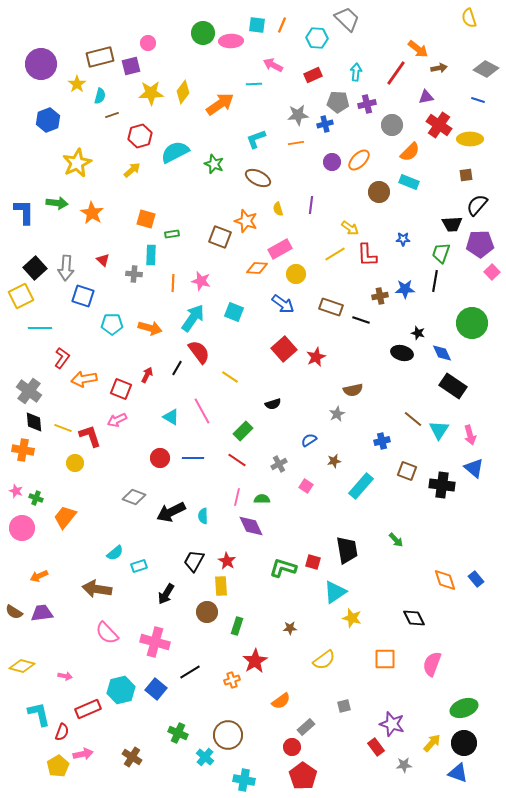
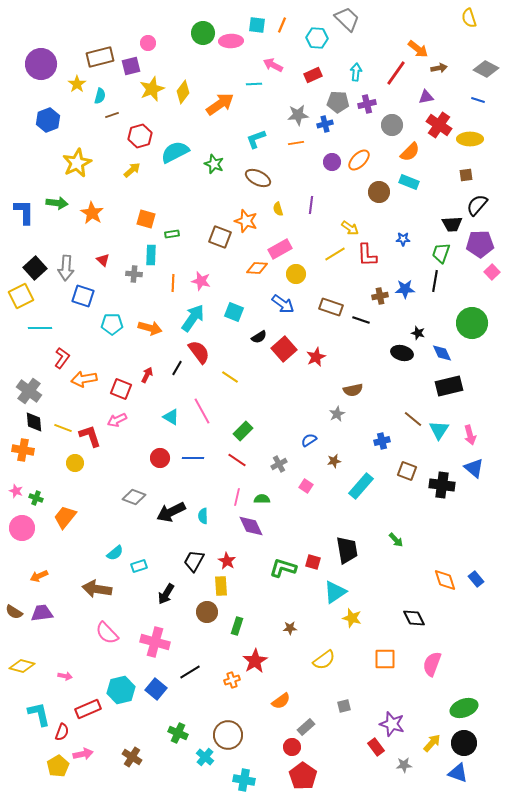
yellow star at (151, 93): moved 1 px right, 4 px up; rotated 20 degrees counterclockwise
black rectangle at (453, 386): moved 4 px left; rotated 48 degrees counterclockwise
black semicircle at (273, 404): moved 14 px left, 67 px up; rotated 14 degrees counterclockwise
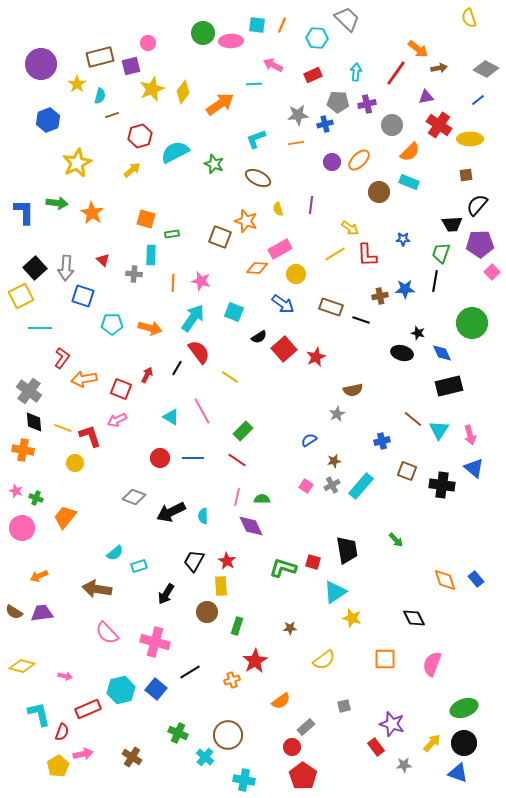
blue line at (478, 100): rotated 56 degrees counterclockwise
gray cross at (279, 464): moved 53 px right, 21 px down
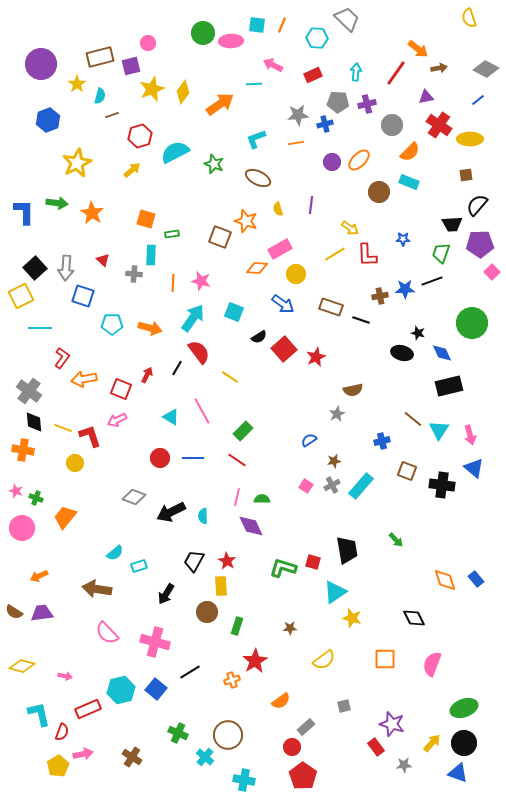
black line at (435, 281): moved 3 px left; rotated 60 degrees clockwise
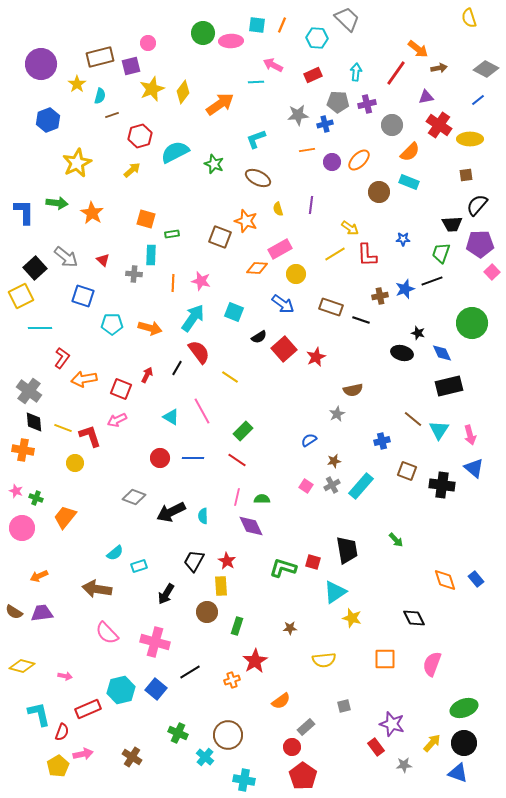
cyan line at (254, 84): moved 2 px right, 2 px up
orange line at (296, 143): moved 11 px right, 7 px down
gray arrow at (66, 268): moved 11 px up; rotated 55 degrees counterclockwise
blue star at (405, 289): rotated 18 degrees counterclockwise
yellow semicircle at (324, 660): rotated 30 degrees clockwise
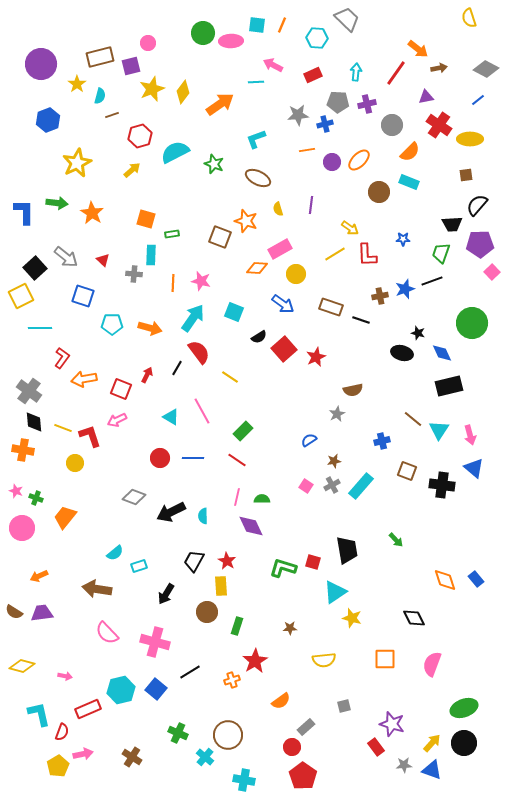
blue triangle at (458, 773): moved 26 px left, 3 px up
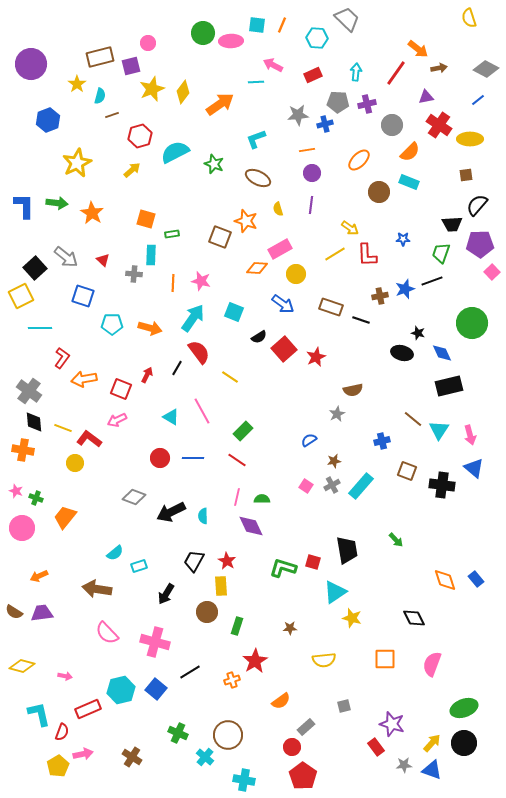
purple circle at (41, 64): moved 10 px left
purple circle at (332, 162): moved 20 px left, 11 px down
blue L-shape at (24, 212): moved 6 px up
red L-shape at (90, 436): moved 1 px left, 3 px down; rotated 35 degrees counterclockwise
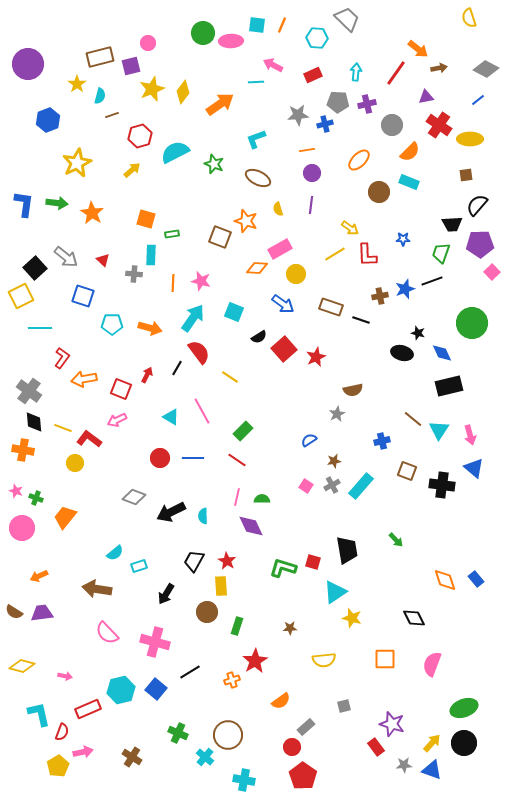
purple circle at (31, 64): moved 3 px left
blue L-shape at (24, 206): moved 2 px up; rotated 8 degrees clockwise
pink arrow at (83, 754): moved 2 px up
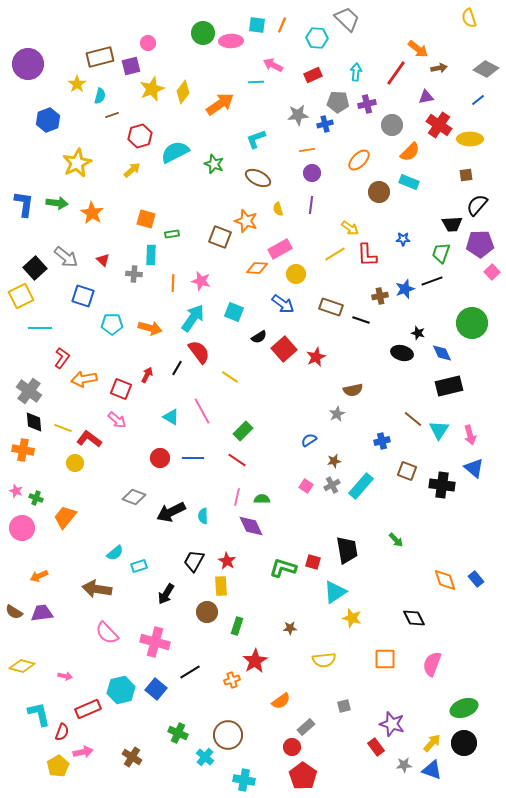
pink arrow at (117, 420): rotated 114 degrees counterclockwise
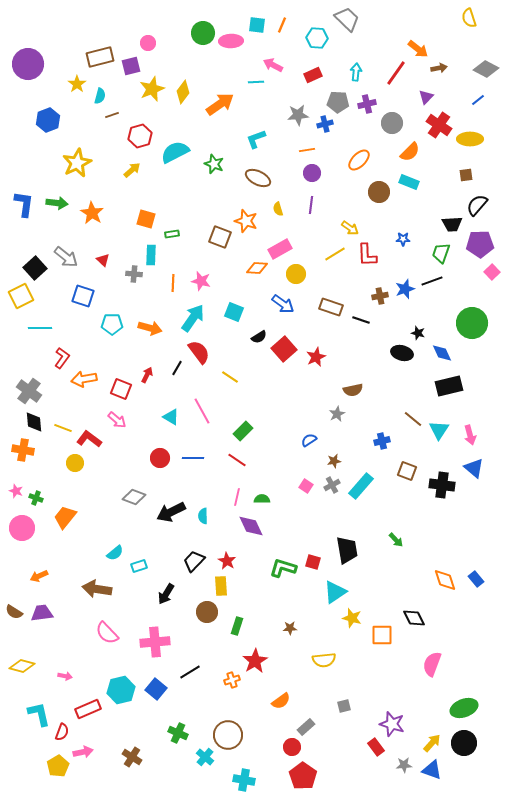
purple triangle at (426, 97): rotated 35 degrees counterclockwise
gray circle at (392, 125): moved 2 px up
black trapezoid at (194, 561): rotated 15 degrees clockwise
pink cross at (155, 642): rotated 20 degrees counterclockwise
orange square at (385, 659): moved 3 px left, 24 px up
